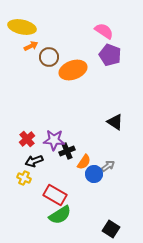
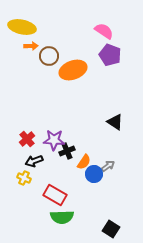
orange arrow: rotated 24 degrees clockwise
brown circle: moved 1 px up
green semicircle: moved 2 px right, 2 px down; rotated 30 degrees clockwise
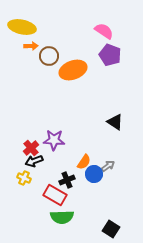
red cross: moved 4 px right, 9 px down
black cross: moved 29 px down
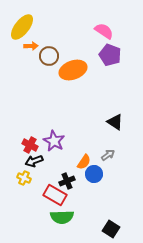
yellow ellipse: rotated 64 degrees counterclockwise
purple star: moved 1 px down; rotated 25 degrees clockwise
red cross: moved 1 px left, 3 px up; rotated 21 degrees counterclockwise
gray arrow: moved 11 px up
black cross: moved 1 px down
